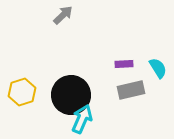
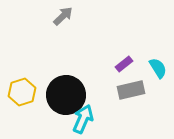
gray arrow: moved 1 px down
purple rectangle: rotated 36 degrees counterclockwise
black circle: moved 5 px left
cyan arrow: moved 1 px right
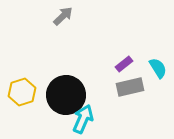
gray rectangle: moved 1 px left, 3 px up
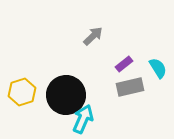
gray arrow: moved 30 px right, 20 px down
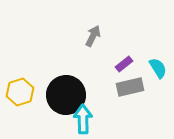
gray arrow: rotated 20 degrees counterclockwise
yellow hexagon: moved 2 px left
cyan arrow: rotated 24 degrees counterclockwise
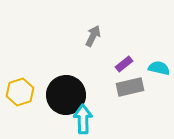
cyan semicircle: moved 1 px right; rotated 45 degrees counterclockwise
